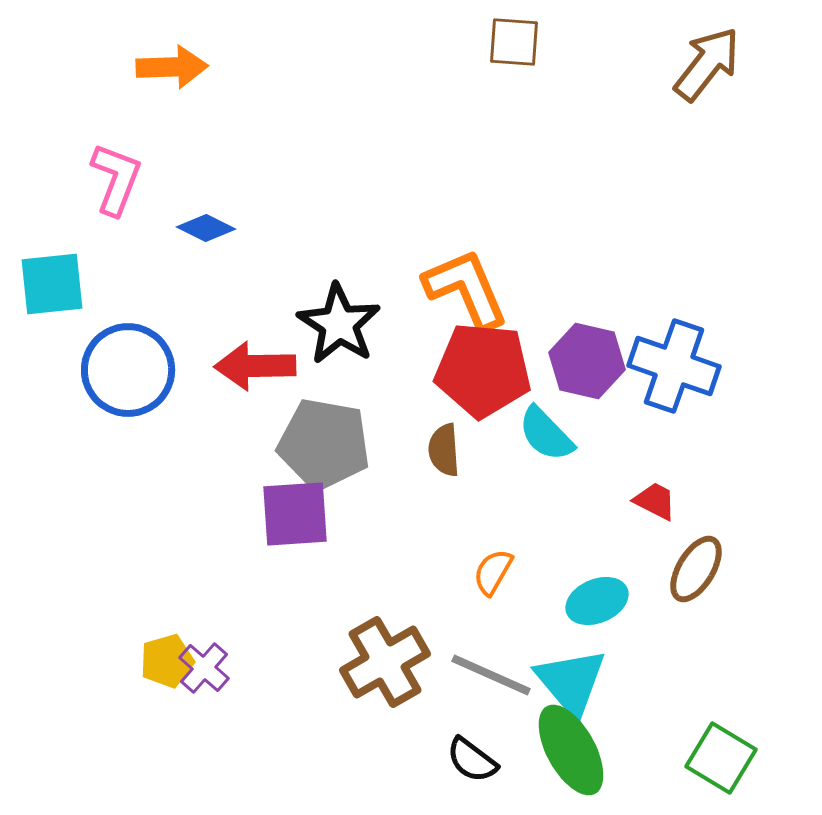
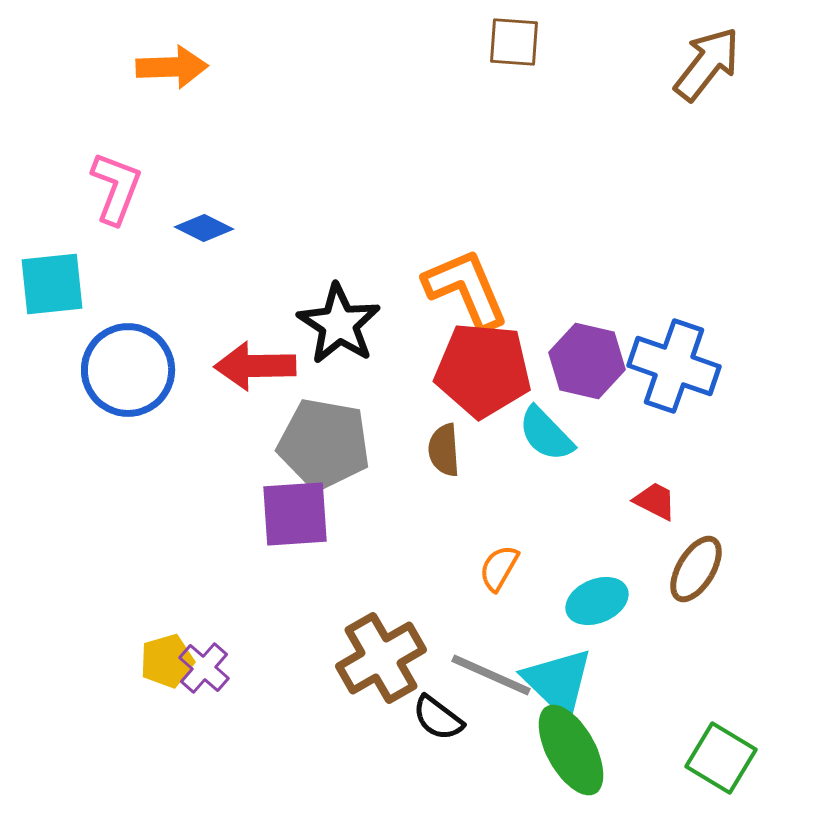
pink L-shape: moved 9 px down
blue diamond: moved 2 px left
orange semicircle: moved 6 px right, 4 px up
brown cross: moved 4 px left, 4 px up
cyan triangle: moved 13 px left; rotated 6 degrees counterclockwise
black semicircle: moved 34 px left, 42 px up
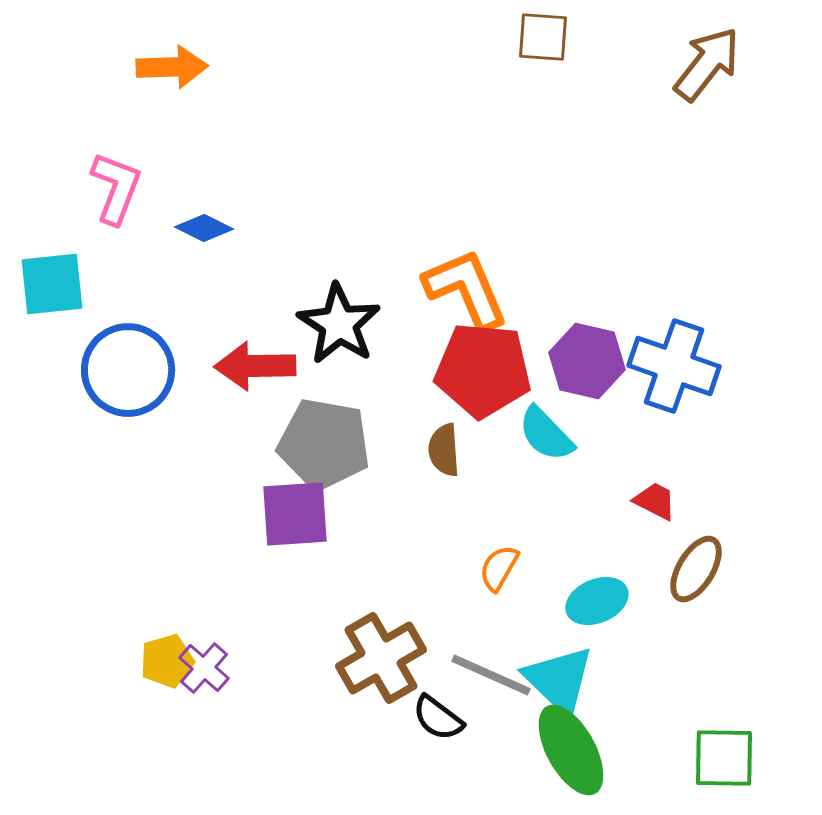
brown square: moved 29 px right, 5 px up
cyan triangle: moved 1 px right, 2 px up
green square: moved 3 px right; rotated 30 degrees counterclockwise
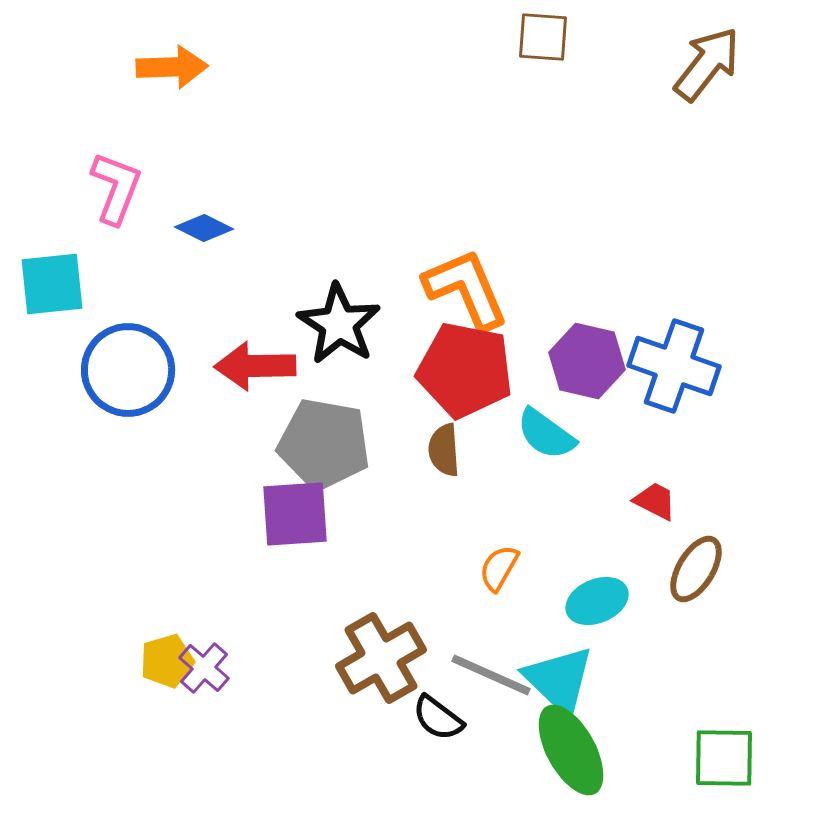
red pentagon: moved 18 px left; rotated 6 degrees clockwise
cyan semicircle: rotated 10 degrees counterclockwise
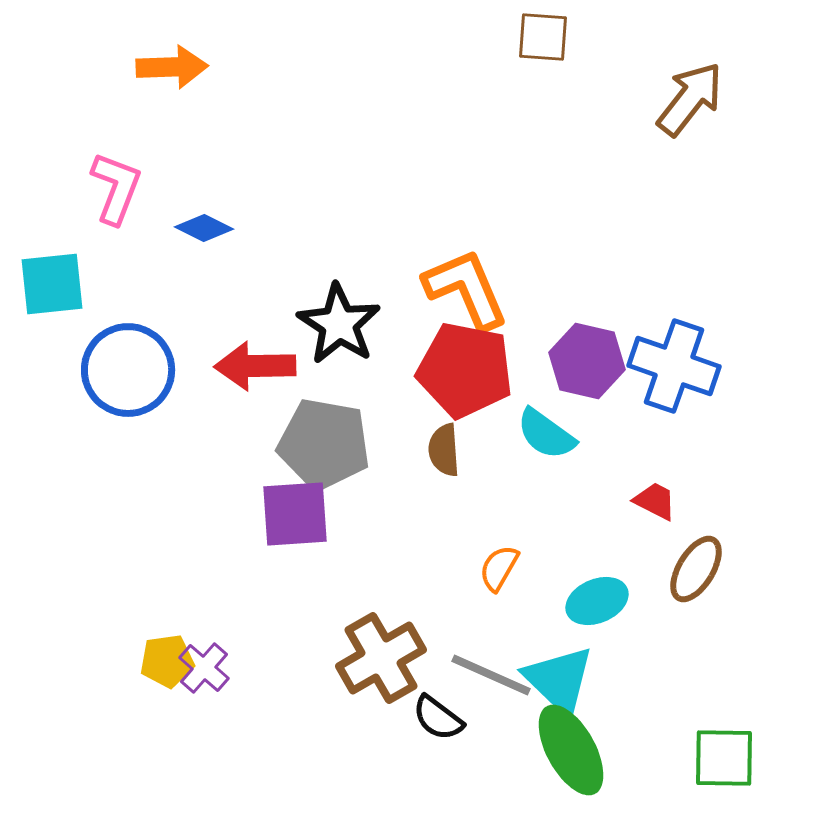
brown arrow: moved 17 px left, 35 px down
yellow pentagon: rotated 8 degrees clockwise
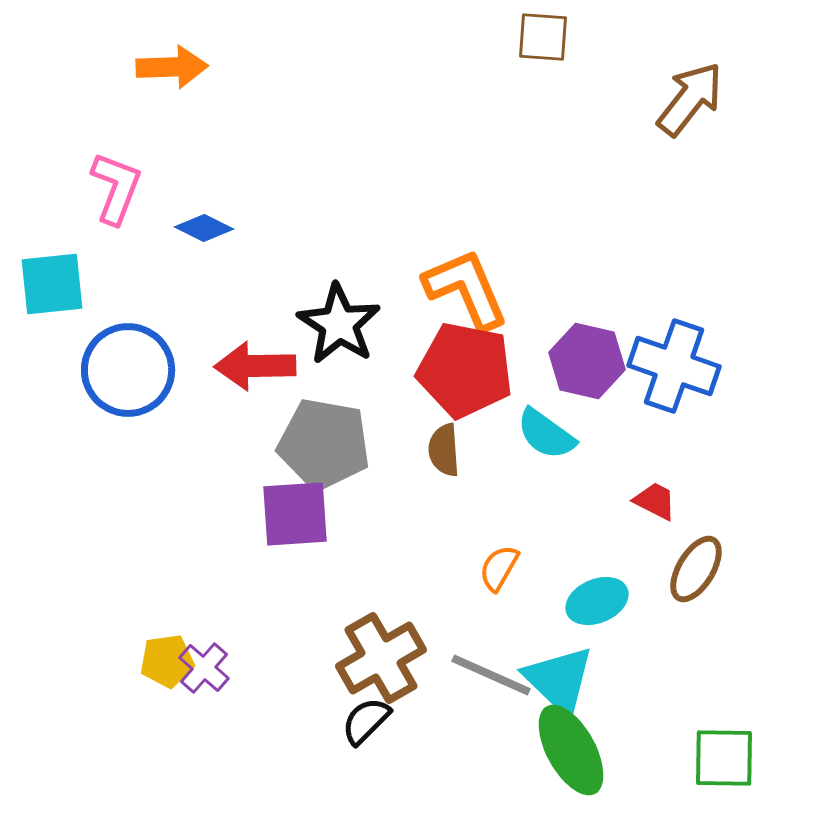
black semicircle: moved 72 px left, 3 px down; rotated 98 degrees clockwise
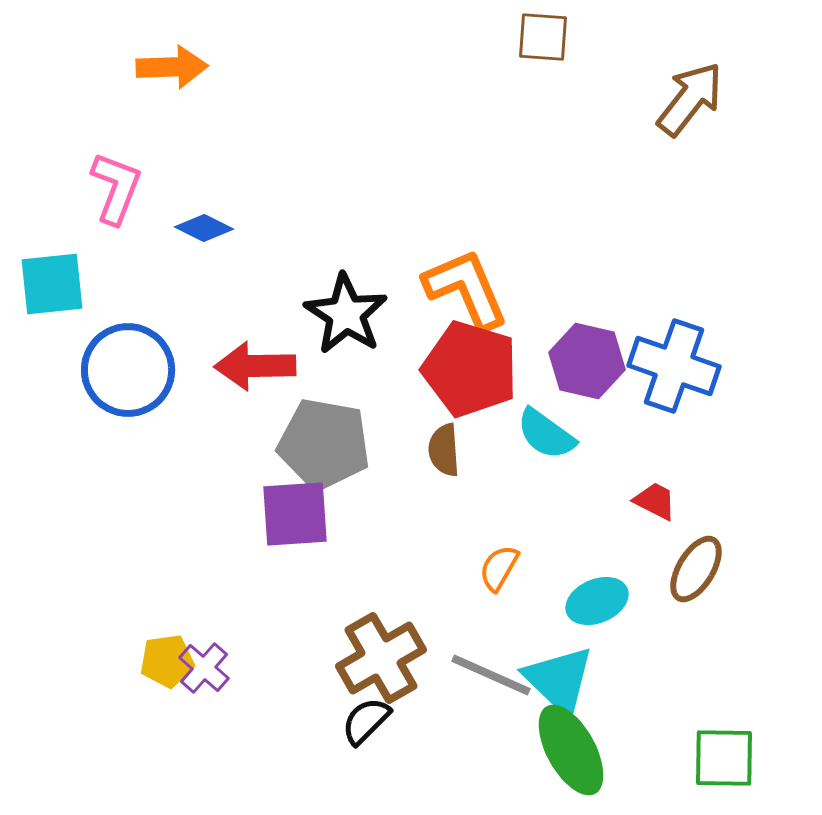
black star: moved 7 px right, 10 px up
red pentagon: moved 5 px right, 1 px up; rotated 6 degrees clockwise
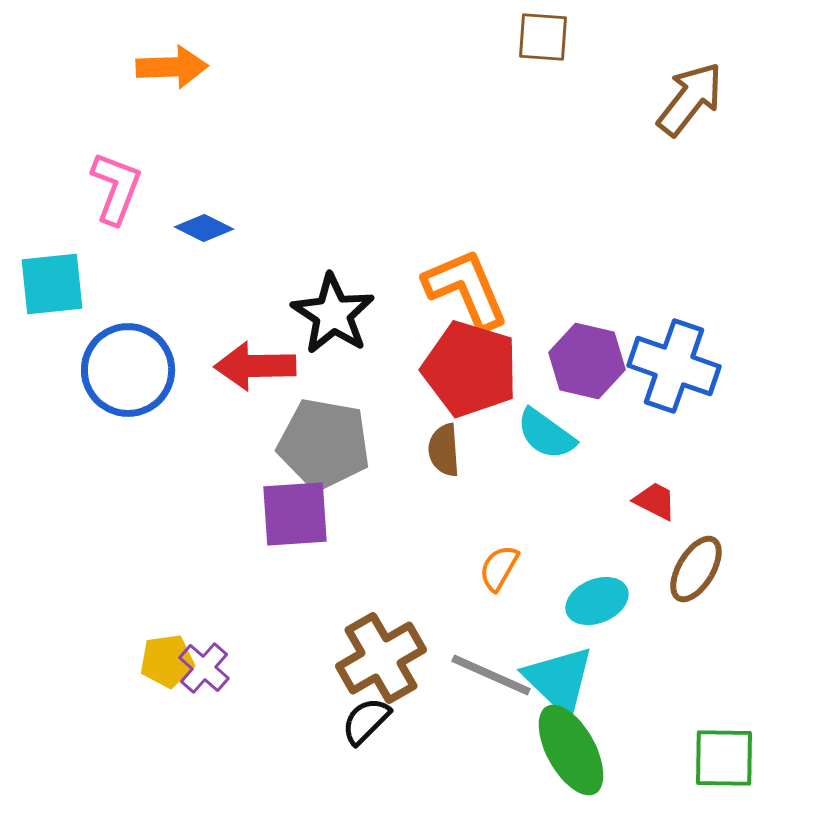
black star: moved 13 px left
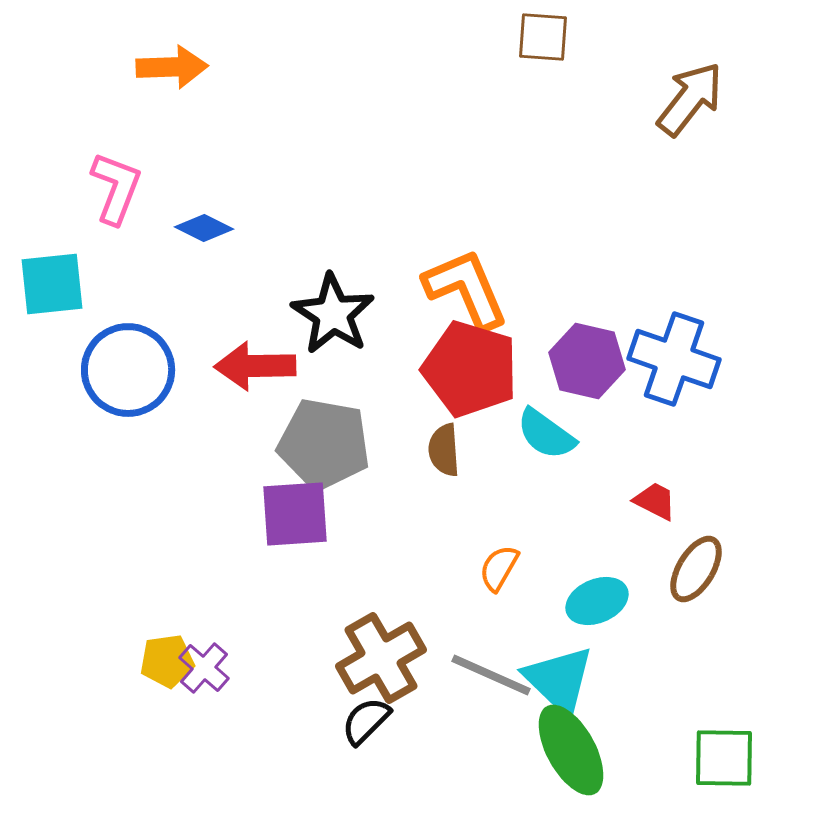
blue cross: moved 7 px up
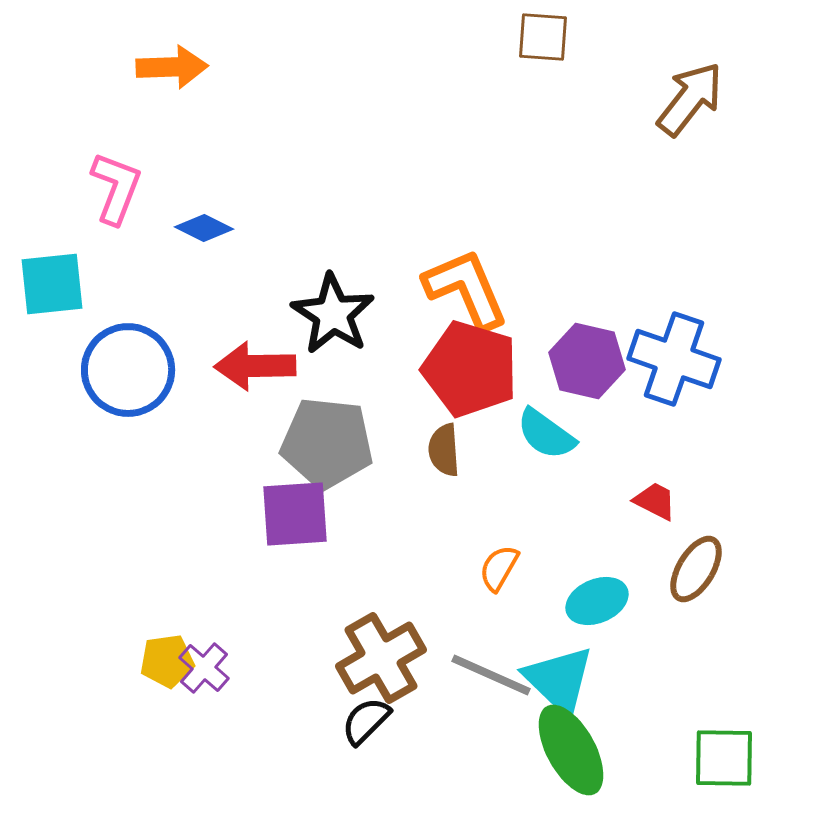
gray pentagon: moved 3 px right, 1 px up; rotated 4 degrees counterclockwise
